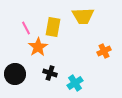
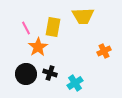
black circle: moved 11 px right
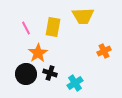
orange star: moved 6 px down
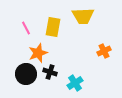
orange star: rotated 12 degrees clockwise
black cross: moved 1 px up
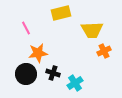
yellow trapezoid: moved 9 px right, 14 px down
yellow rectangle: moved 8 px right, 14 px up; rotated 66 degrees clockwise
orange star: rotated 12 degrees clockwise
black cross: moved 3 px right, 1 px down
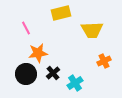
orange cross: moved 10 px down
black cross: rotated 32 degrees clockwise
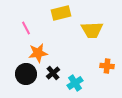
orange cross: moved 3 px right, 5 px down; rotated 32 degrees clockwise
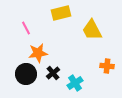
yellow trapezoid: rotated 65 degrees clockwise
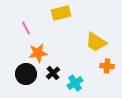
yellow trapezoid: moved 4 px right, 12 px down; rotated 30 degrees counterclockwise
